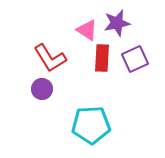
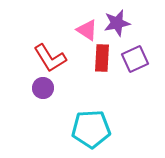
purple circle: moved 1 px right, 1 px up
cyan pentagon: moved 4 px down
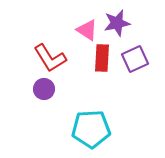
purple circle: moved 1 px right, 1 px down
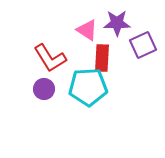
purple star: rotated 12 degrees clockwise
purple square: moved 8 px right, 14 px up
cyan pentagon: moved 3 px left, 42 px up
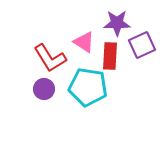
pink triangle: moved 3 px left, 12 px down
purple square: moved 1 px left
red rectangle: moved 8 px right, 2 px up
cyan pentagon: rotated 12 degrees clockwise
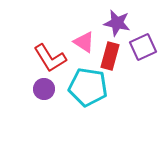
purple star: rotated 12 degrees clockwise
purple square: moved 1 px right, 2 px down
red rectangle: rotated 12 degrees clockwise
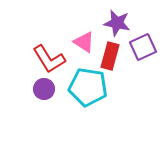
red L-shape: moved 1 px left, 1 px down
